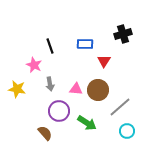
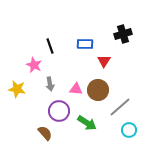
cyan circle: moved 2 px right, 1 px up
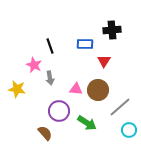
black cross: moved 11 px left, 4 px up; rotated 12 degrees clockwise
gray arrow: moved 6 px up
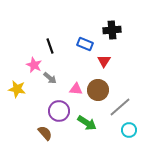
blue rectangle: rotated 21 degrees clockwise
gray arrow: rotated 40 degrees counterclockwise
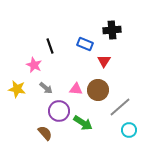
gray arrow: moved 4 px left, 10 px down
green arrow: moved 4 px left
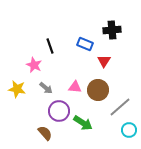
pink triangle: moved 1 px left, 2 px up
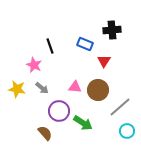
gray arrow: moved 4 px left
cyan circle: moved 2 px left, 1 px down
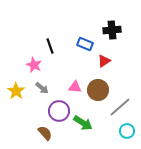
red triangle: rotated 24 degrees clockwise
yellow star: moved 1 px left, 2 px down; rotated 24 degrees clockwise
